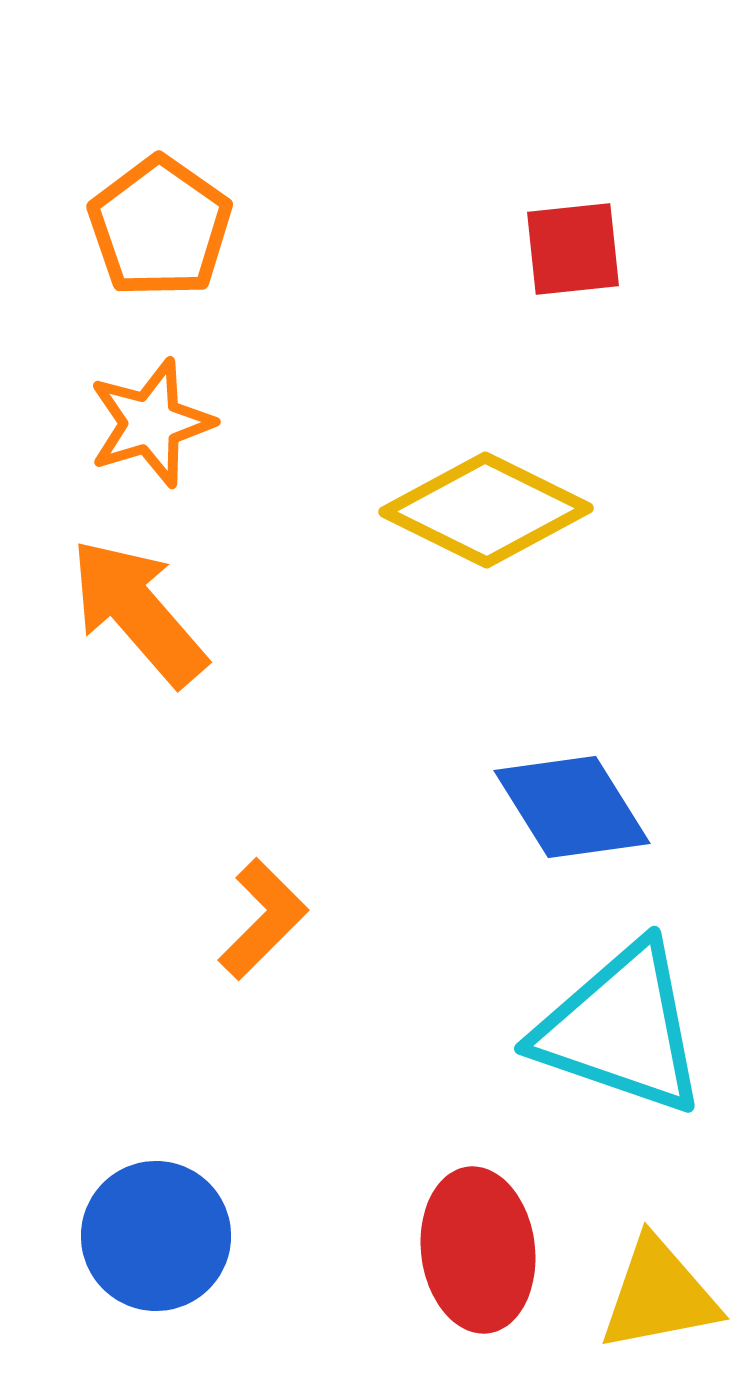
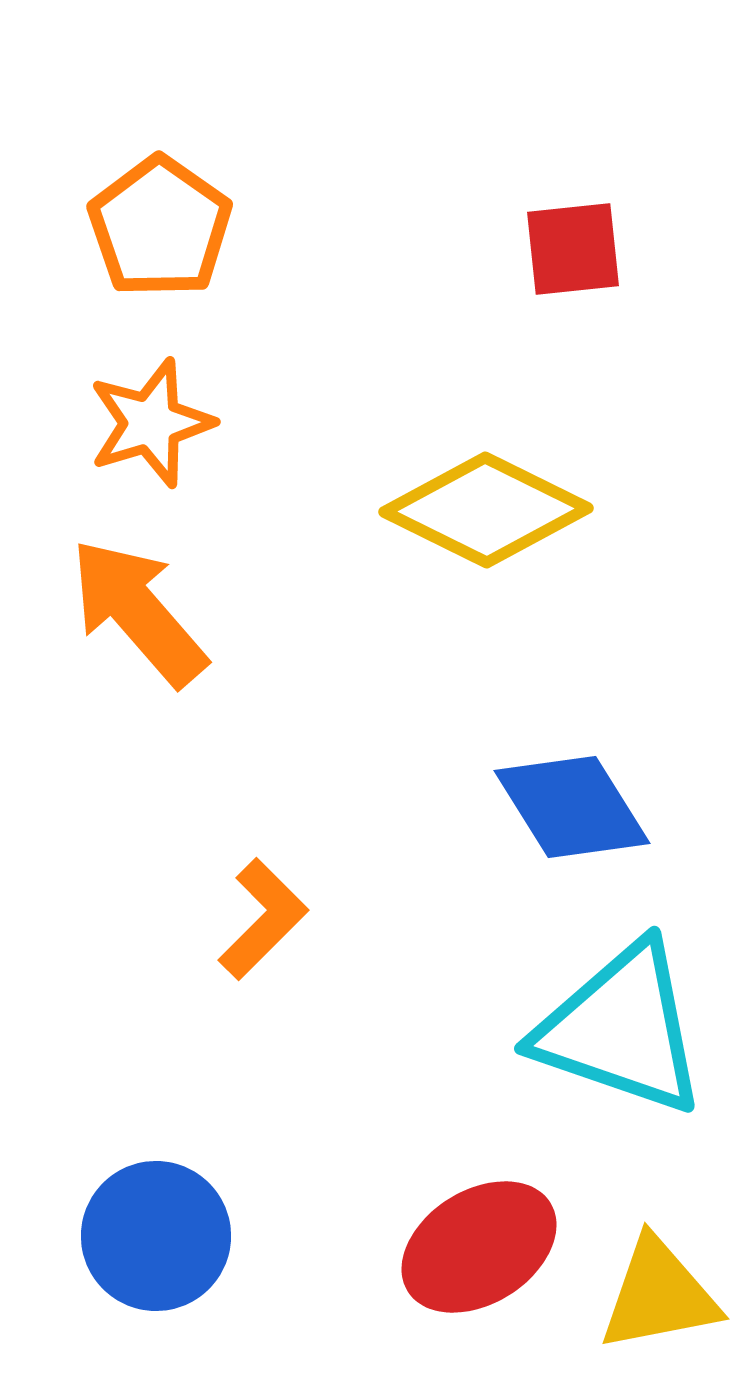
red ellipse: moved 1 px right, 3 px up; rotated 65 degrees clockwise
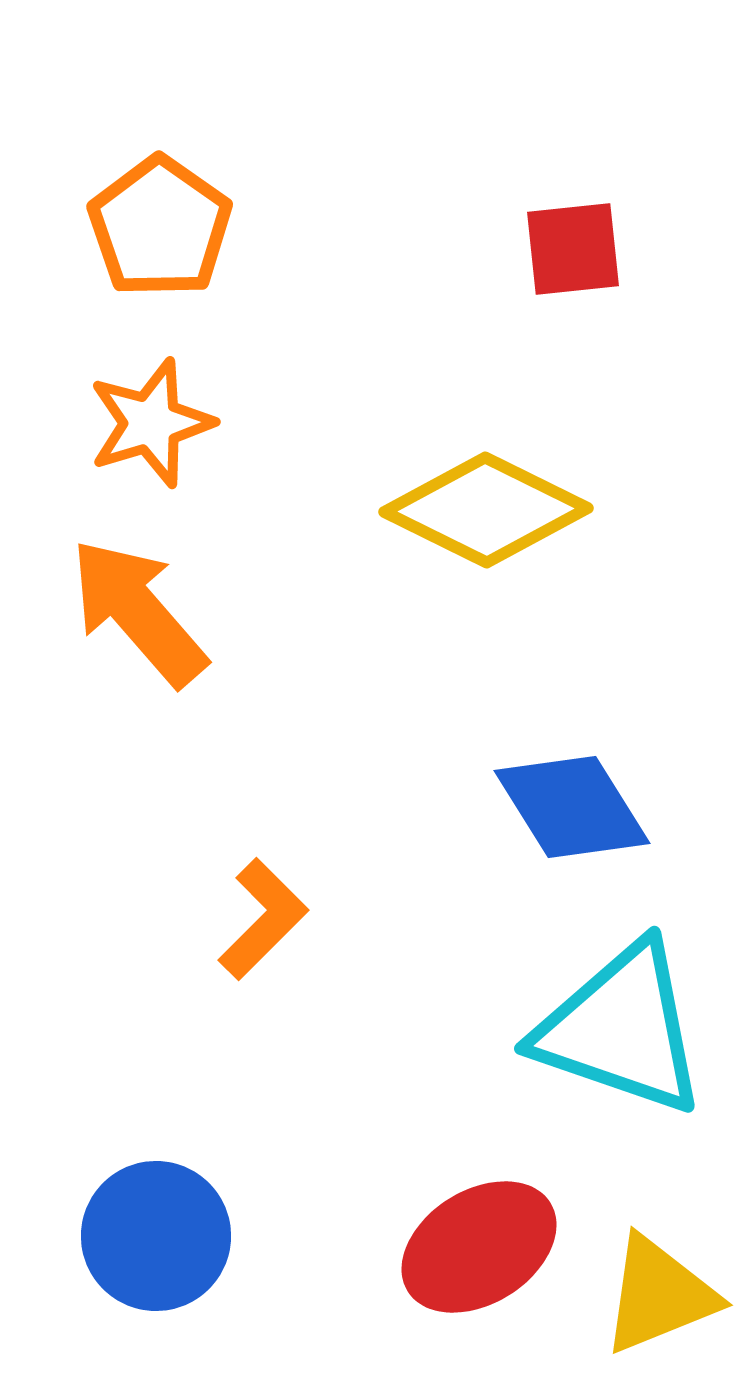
yellow triangle: rotated 11 degrees counterclockwise
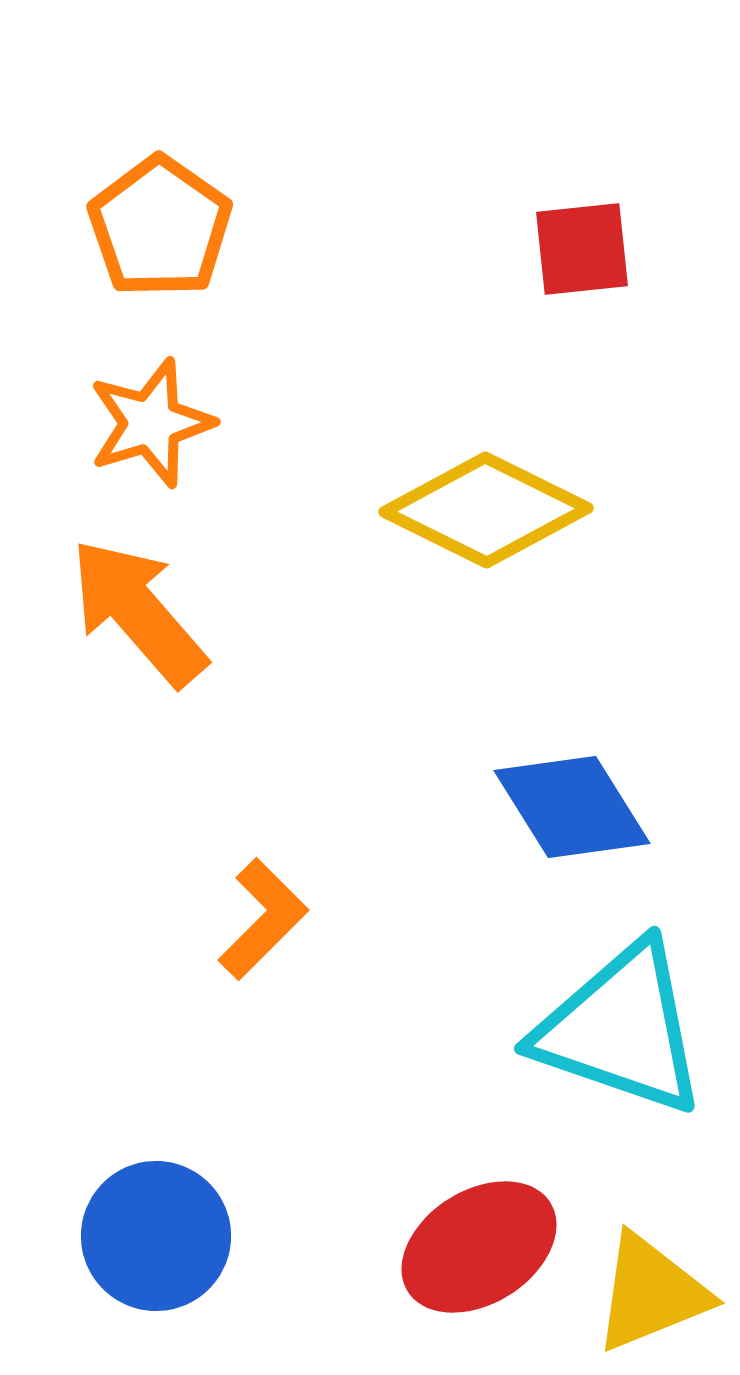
red square: moved 9 px right
yellow triangle: moved 8 px left, 2 px up
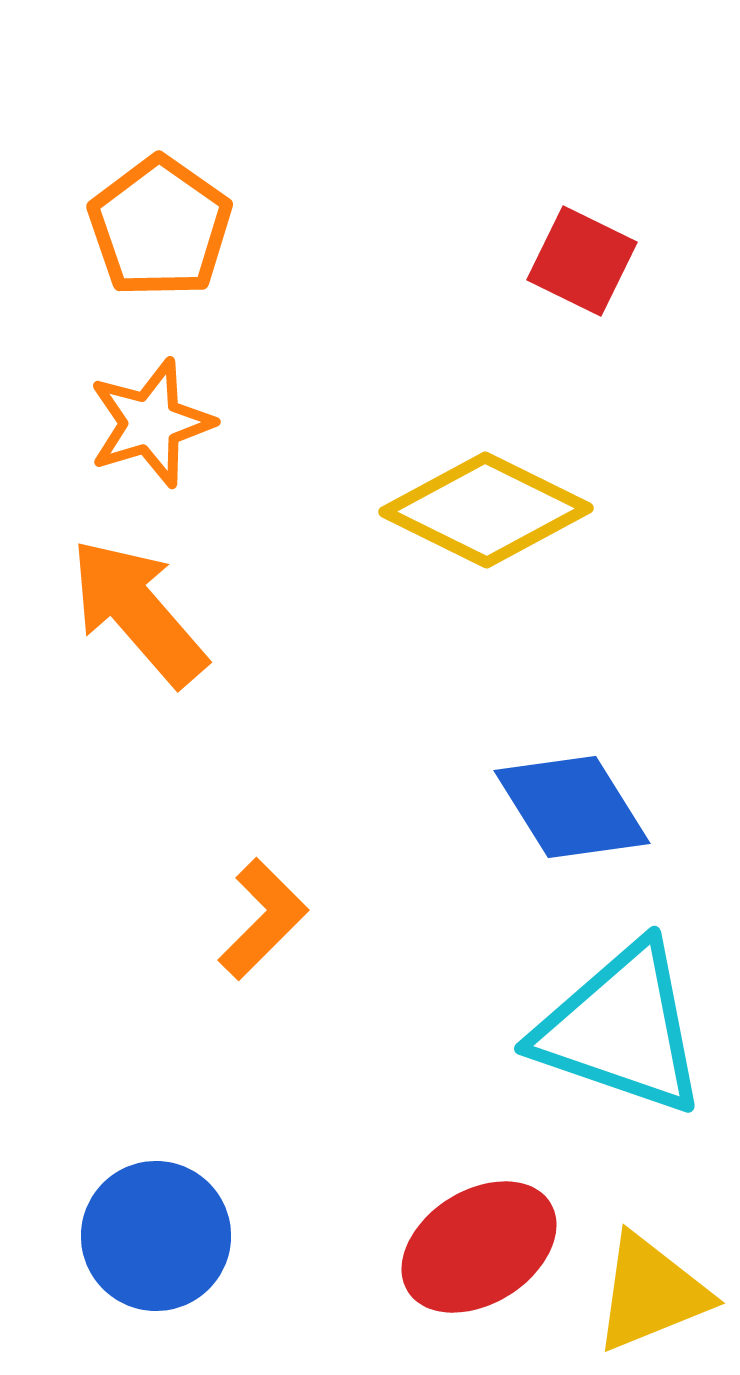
red square: moved 12 px down; rotated 32 degrees clockwise
